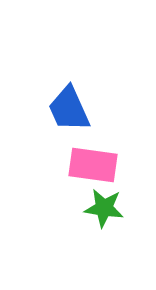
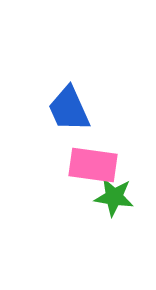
green star: moved 10 px right, 11 px up
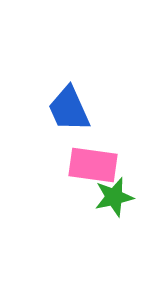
green star: rotated 21 degrees counterclockwise
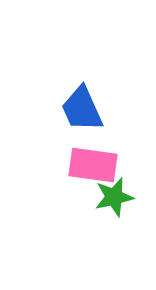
blue trapezoid: moved 13 px right
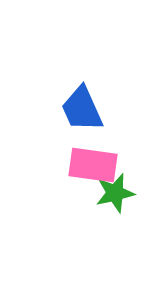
green star: moved 1 px right, 4 px up
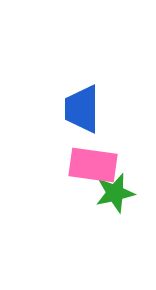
blue trapezoid: rotated 24 degrees clockwise
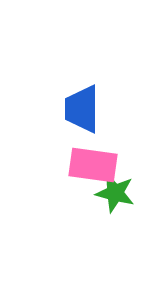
green star: rotated 27 degrees clockwise
